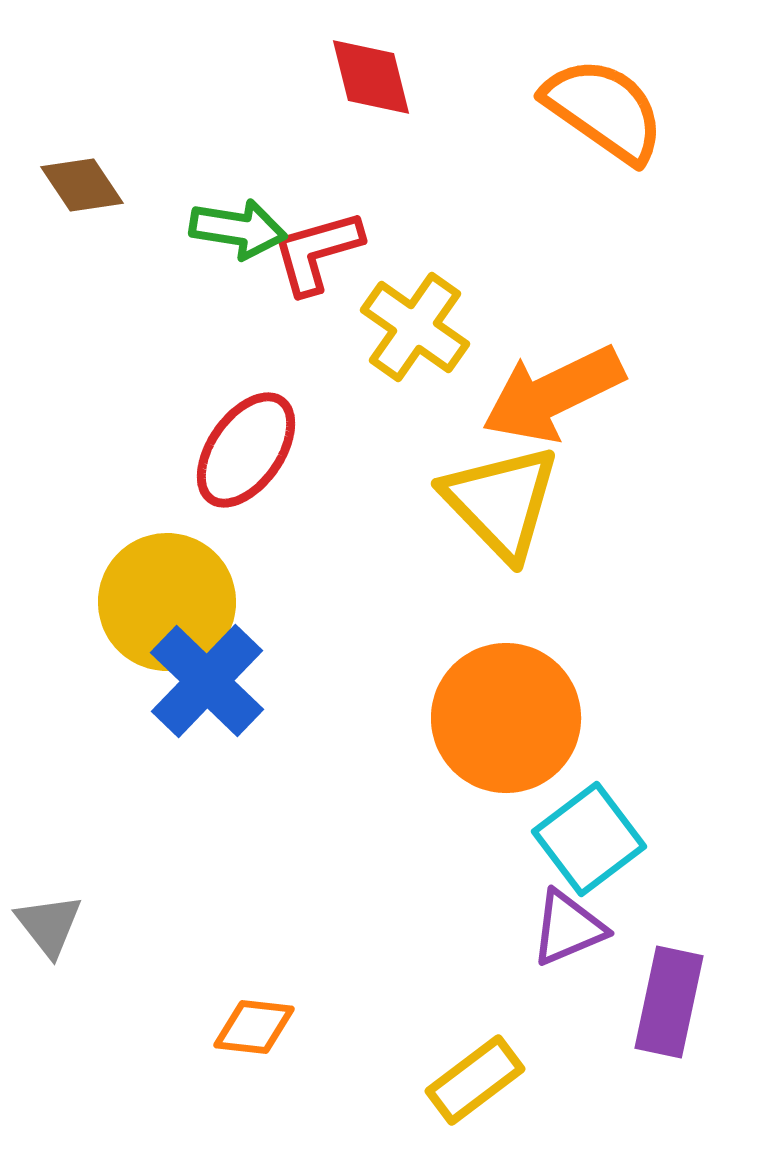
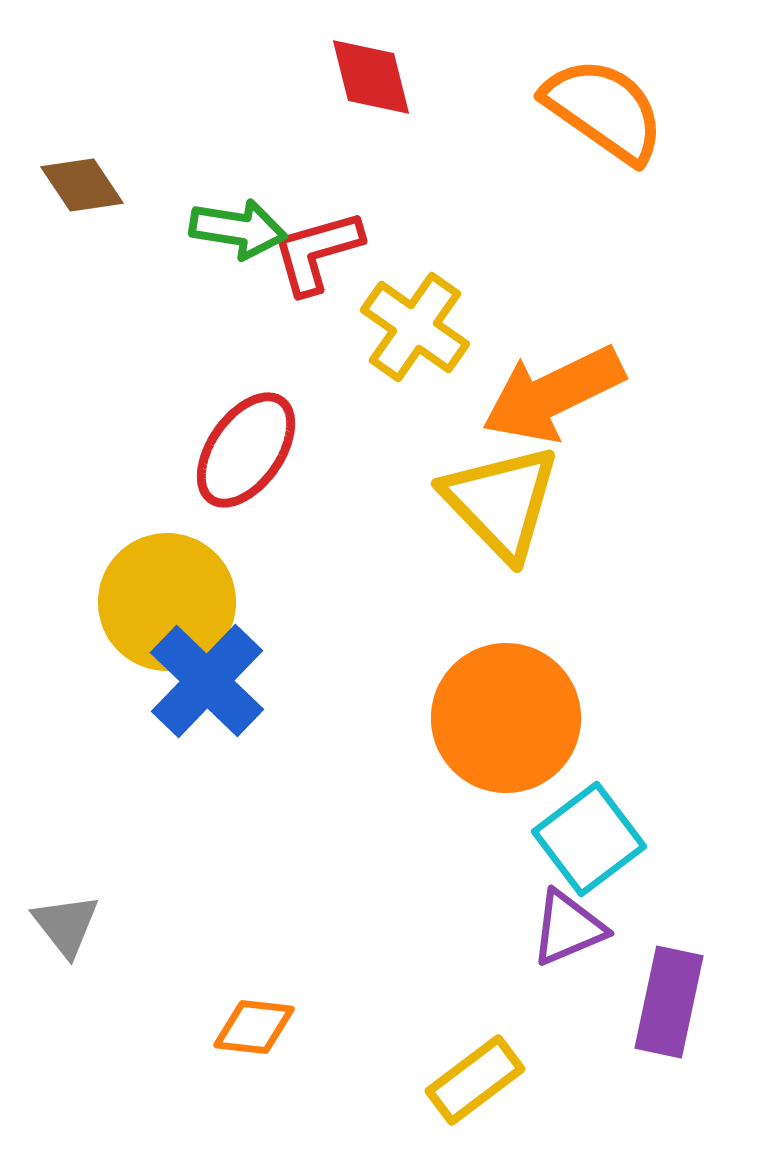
gray triangle: moved 17 px right
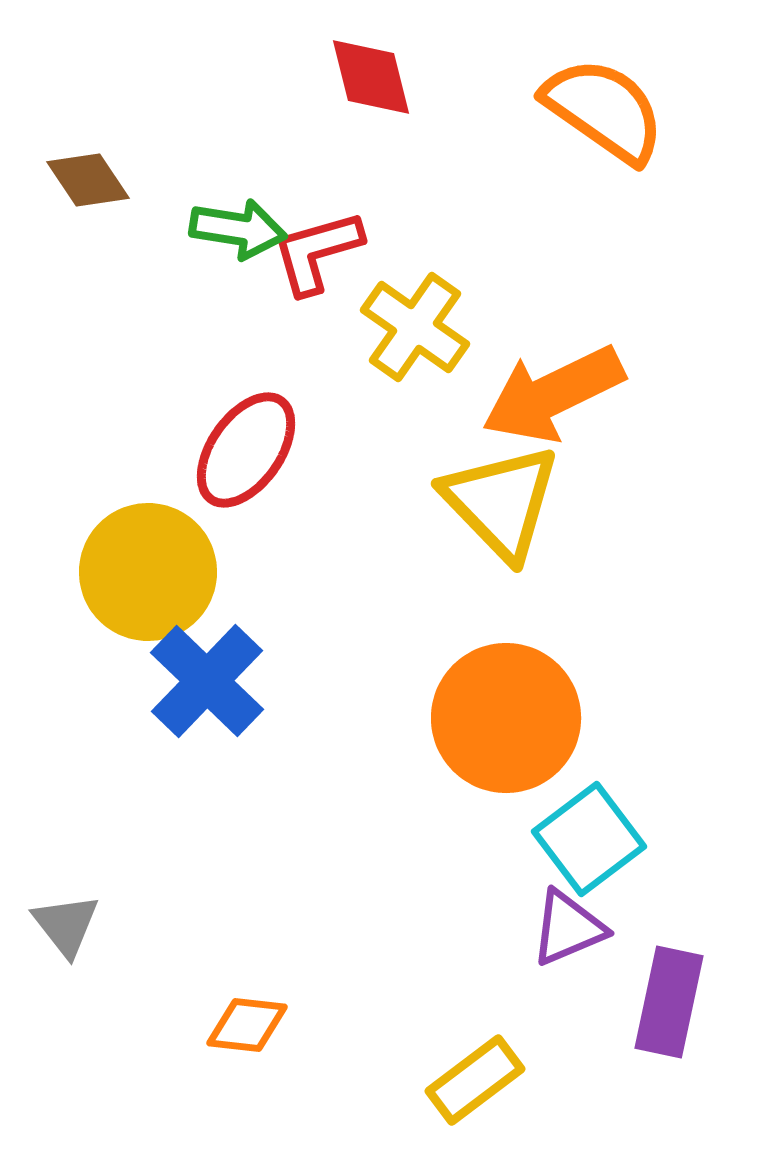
brown diamond: moved 6 px right, 5 px up
yellow circle: moved 19 px left, 30 px up
orange diamond: moved 7 px left, 2 px up
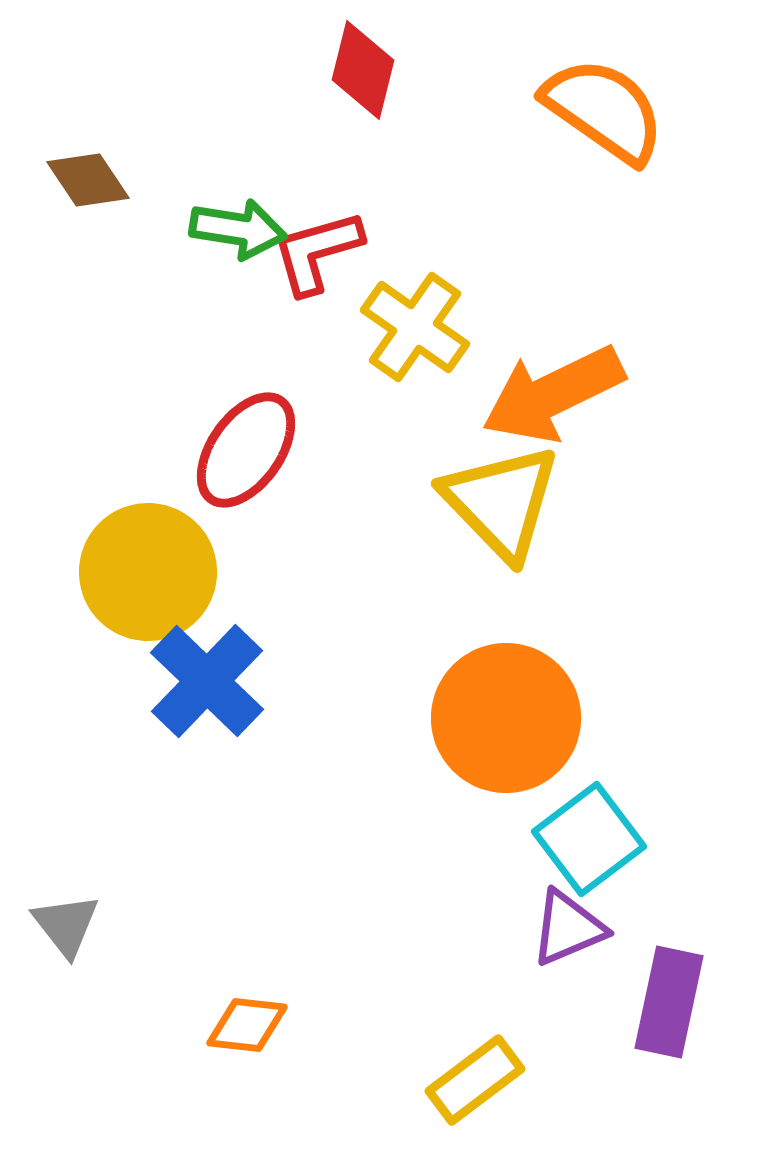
red diamond: moved 8 px left, 7 px up; rotated 28 degrees clockwise
